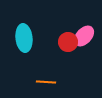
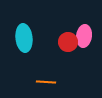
pink ellipse: rotated 35 degrees counterclockwise
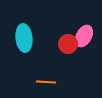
pink ellipse: rotated 20 degrees clockwise
red circle: moved 2 px down
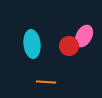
cyan ellipse: moved 8 px right, 6 px down
red circle: moved 1 px right, 2 px down
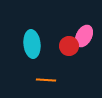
orange line: moved 2 px up
